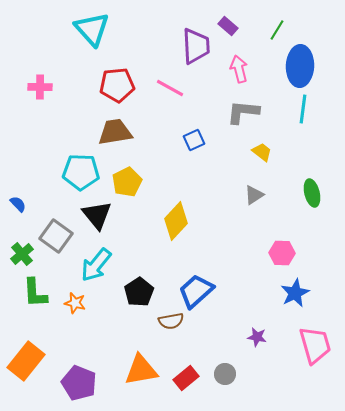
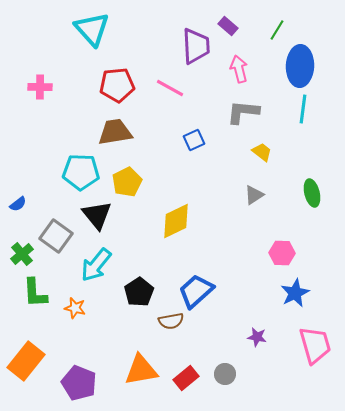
blue semicircle: rotated 96 degrees clockwise
yellow diamond: rotated 21 degrees clockwise
orange star: moved 5 px down
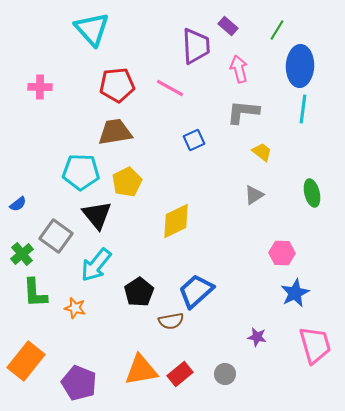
red rectangle: moved 6 px left, 4 px up
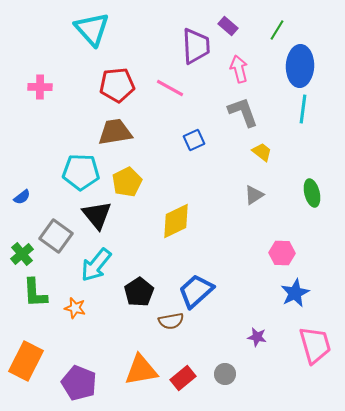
gray L-shape: rotated 64 degrees clockwise
blue semicircle: moved 4 px right, 7 px up
orange rectangle: rotated 12 degrees counterclockwise
red rectangle: moved 3 px right, 4 px down
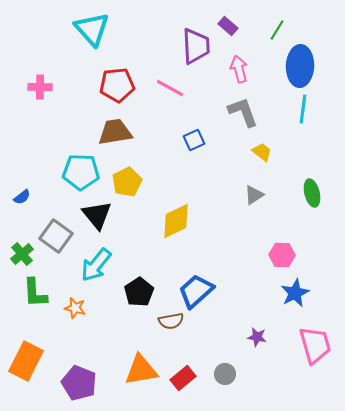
pink hexagon: moved 2 px down
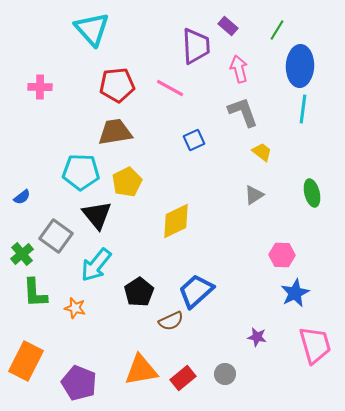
brown semicircle: rotated 15 degrees counterclockwise
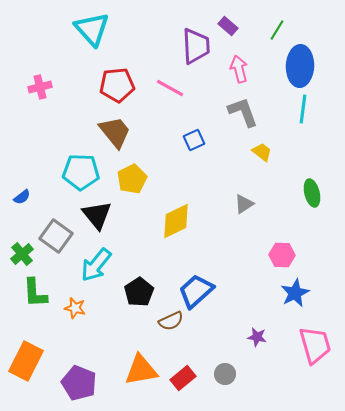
pink cross: rotated 15 degrees counterclockwise
brown trapezoid: rotated 60 degrees clockwise
yellow pentagon: moved 5 px right, 3 px up
gray triangle: moved 10 px left, 9 px down
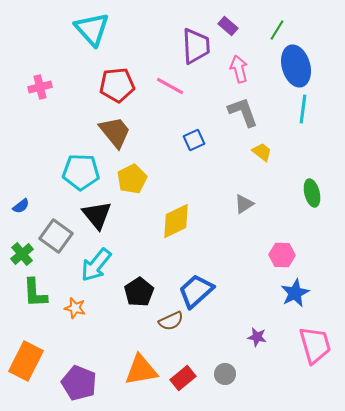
blue ellipse: moved 4 px left; rotated 18 degrees counterclockwise
pink line: moved 2 px up
blue semicircle: moved 1 px left, 9 px down
